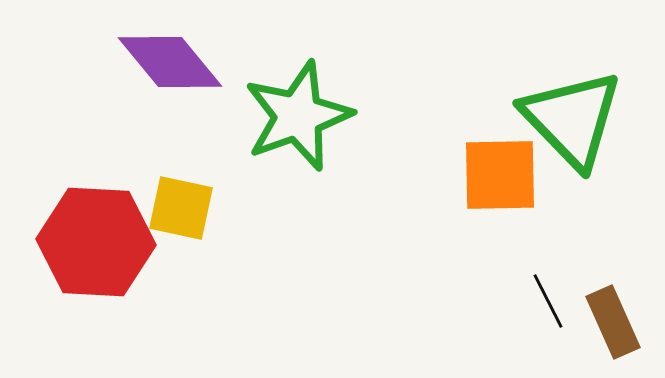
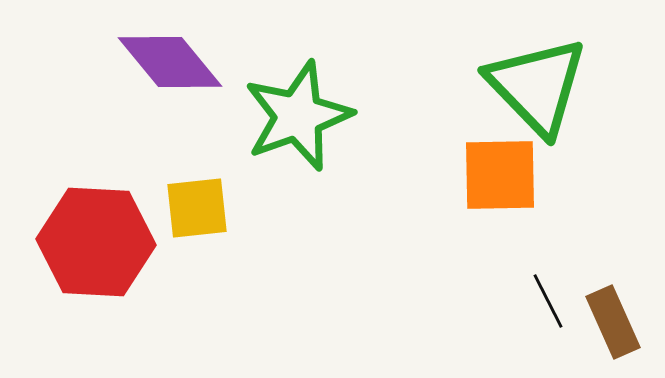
green triangle: moved 35 px left, 33 px up
yellow square: moved 16 px right; rotated 18 degrees counterclockwise
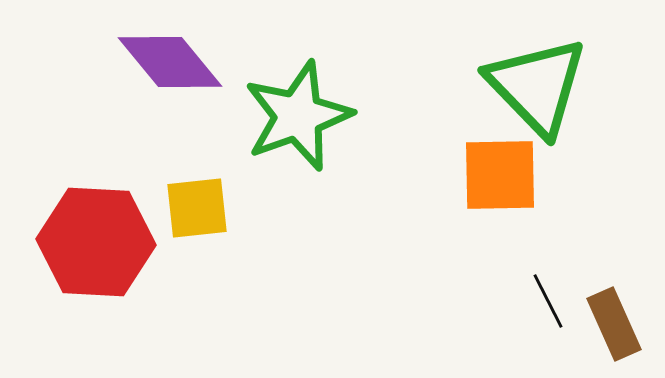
brown rectangle: moved 1 px right, 2 px down
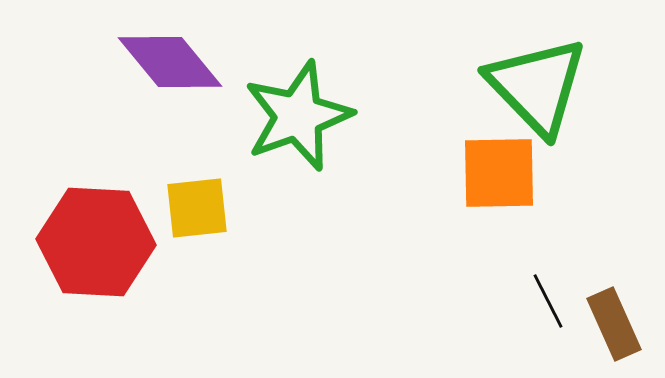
orange square: moved 1 px left, 2 px up
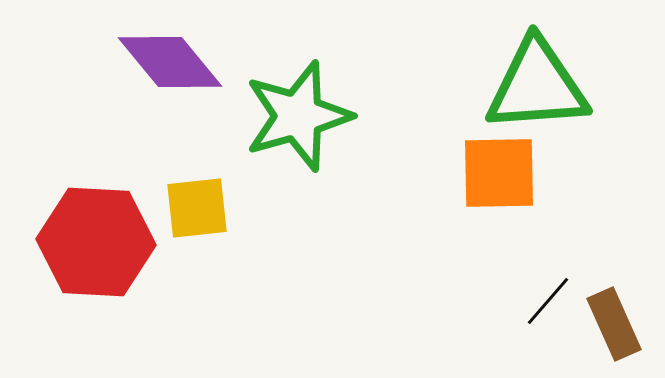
green triangle: rotated 50 degrees counterclockwise
green star: rotated 4 degrees clockwise
black line: rotated 68 degrees clockwise
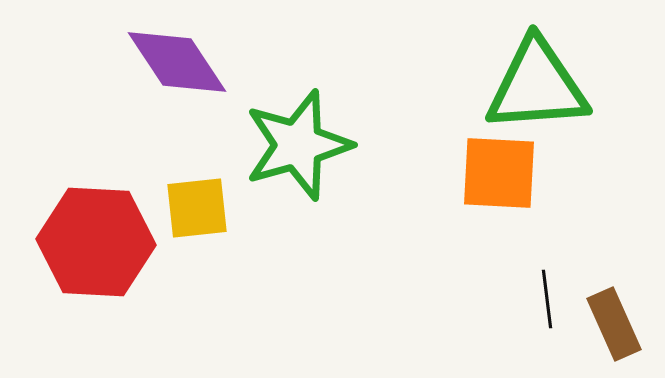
purple diamond: moved 7 px right; rotated 6 degrees clockwise
green star: moved 29 px down
orange square: rotated 4 degrees clockwise
black line: moved 1 px left, 2 px up; rotated 48 degrees counterclockwise
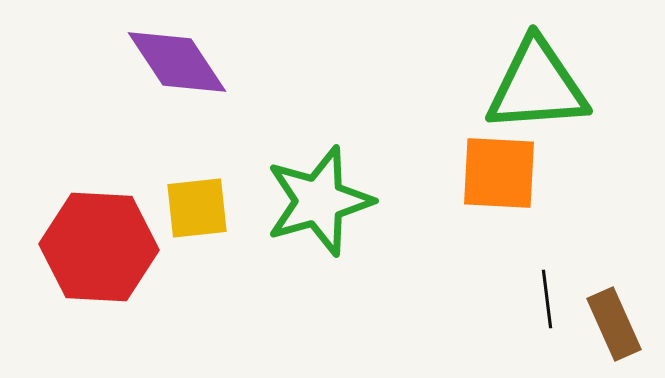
green star: moved 21 px right, 56 px down
red hexagon: moved 3 px right, 5 px down
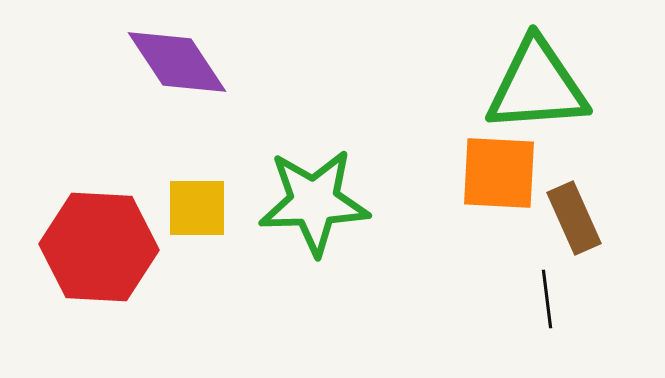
green star: moved 5 px left, 1 px down; rotated 14 degrees clockwise
yellow square: rotated 6 degrees clockwise
brown rectangle: moved 40 px left, 106 px up
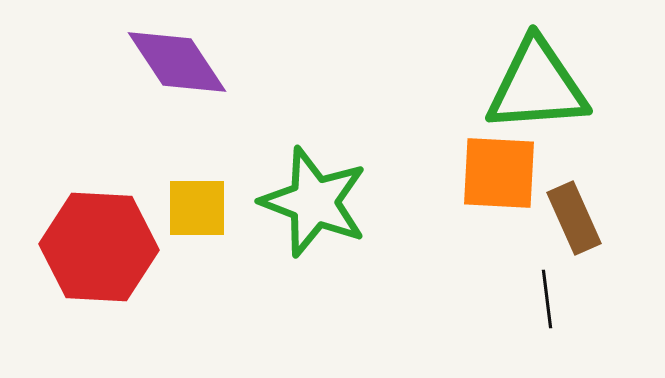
green star: rotated 23 degrees clockwise
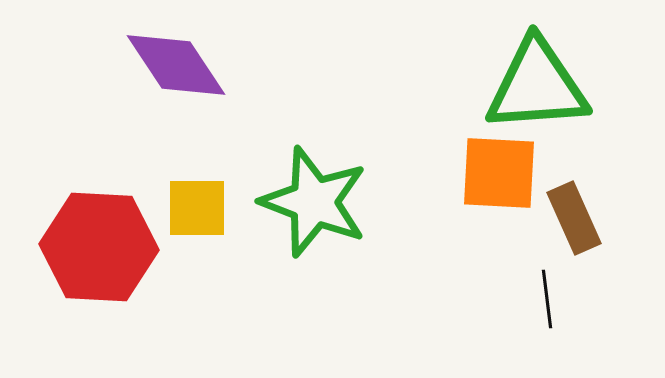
purple diamond: moved 1 px left, 3 px down
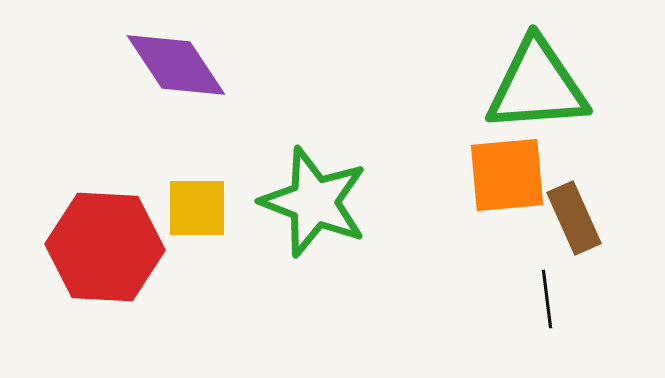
orange square: moved 8 px right, 2 px down; rotated 8 degrees counterclockwise
red hexagon: moved 6 px right
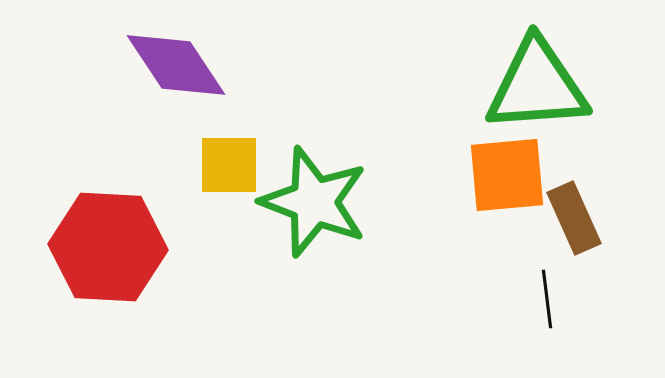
yellow square: moved 32 px right, 43 px up
red hexagon: moved 3 px right
